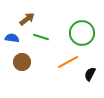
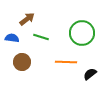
orange line: moved 2 px left; rotated 30 degrees clockwise
black semicircle: rotated 24 degrees clockwise
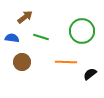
brown arrow: moved 2 px left, 2 px up
green circle: moved 2 px up
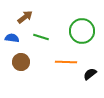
brown circle: moved 1 px left
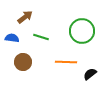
brown circle: moved 2 px right
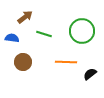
green line: moved 3 px right, 3 px up
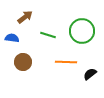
green line: moved 4 px right, 1 px down
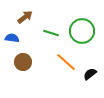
green line: moved 3 px right, 2 px up
orange line: rotated 40 degrees clockwise
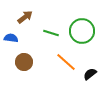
blue semicircle: moved 1 px left
brown circle: moved 1 px right
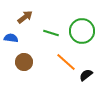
black semicircle: moved 4 px left, 1 px down
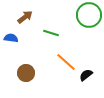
green circle: moved 7 px right, 16 px up
brown circle: moved 2 px right, 11 px down
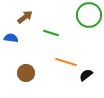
orange line: rotated 25 degrees counterclockwise
